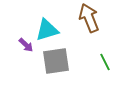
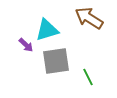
brown arrow: rotated 36 degrees counterclockwise
green line: moved 17 px left, 15 px down
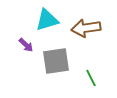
brown arrow: moved 3 px left, 10 px down; rotated 40 degrees counterclockwise
cyan triangle: moved 10 px up
green line: moved 3 px right, 1 px down
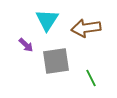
cyan triangle: rotated 40 degrees counterclockwise
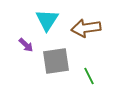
green line: moved 2 px left, 2 px up
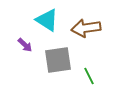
cyan triangle: rotated 30 degrees counterclockwise
purple arrow: moved 1 px left
gray square: moved 2 px right, 1 px up
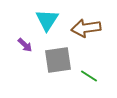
cyan triangle: rotated 30 degrees clockwise
green line: rotated 30 degrees counterclockwise
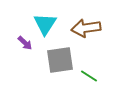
cyan triangle: moved 2 px left, 4 px down
purple arrow: moved 2 px up
gray square: moved 2 px right
